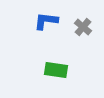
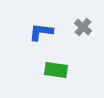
blue L-shape: moved 5 px left, 11 px down
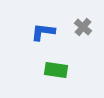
blue L-shape: moved 2 px right
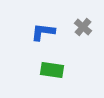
green rectangle: moved 4 px left
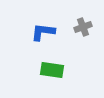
gray cross: rotated 30 degrees clockwise
